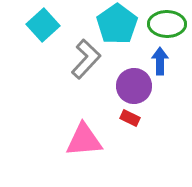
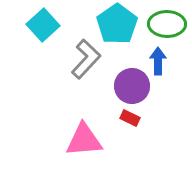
blue arrow: moved 2 px left
purple circle: moved 2 px left
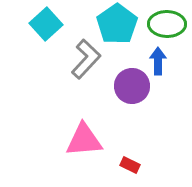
cyan square: moved 3 px right, 1 px up
red rectangle: moved 47 px down
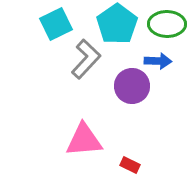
cyan square: moved 10 px right; rotated 16 degrees clockwise
blue arrow: rotated 92 degrees clockwise
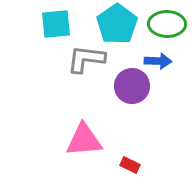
cyan square: rotated 20 degrees clockwise
gray L-shape: rotated 126 degrees counterclockwise
